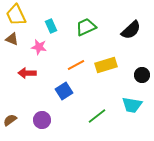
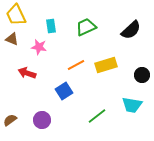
cyan rectangle: rotated 16 degrees clockwise
red arrow: rotated 18 degrees clockwise
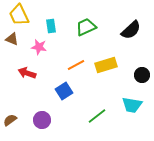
yellow trapezoid: moved 3 px right
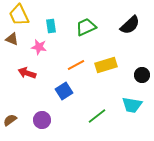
black semicircle: moved 1 px left, 5 px up
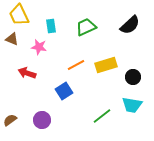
black circle: moved 9 px left, 2 px down
green line: moved 5 px right
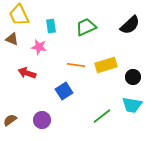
orange line: rotated 36 degrees clockwise
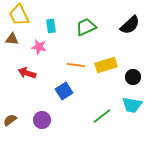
brown triangle: rotated 16 degrees counterclockwise
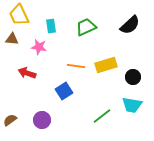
orange line: moved 1 px down
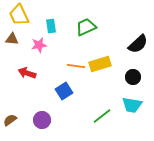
black semicircle: moved 8 px right, 19 px down
pink star: moved 2 px up; rotated 21 degrees counterclockwise
yellow rectangle: moved 6 px left, 1 px up
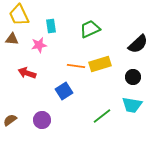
green trapezoid: moved 4 px right, 2 px down
